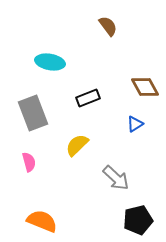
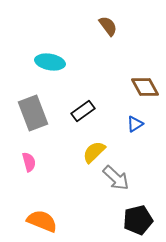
black rectangle: moved 5 px left, 13 px down; rotated 15 degrees counterclockwise
yellow semicircle: moved 17 px right, 7 px down
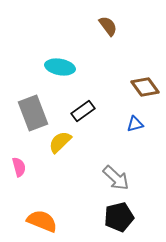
cyan ellipse: moved 10 px right, 5 px down
brown diamond: rotated 8 degrees counterclockwise
blue triangle: rotated 18 degrees clockwise
yellow semicircle: moved 34 px left, 10 px up
pink semicircle: moved 10 px left, 5 px down
black pentagon: moved 19 px left, 3 px up
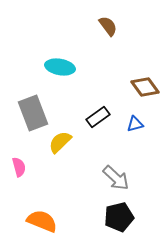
black rectangle: moved 15 px right, 6 px down
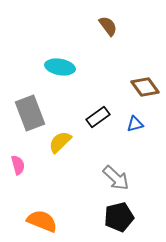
gray rectangle: moved 3 px left
pink semicircle: moved 1 px left, 2 px up
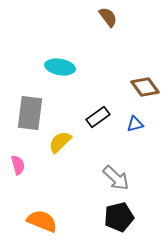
brown semicircle: moved 9 px up
gray rectangle: rotated 28 degrees clockwise
